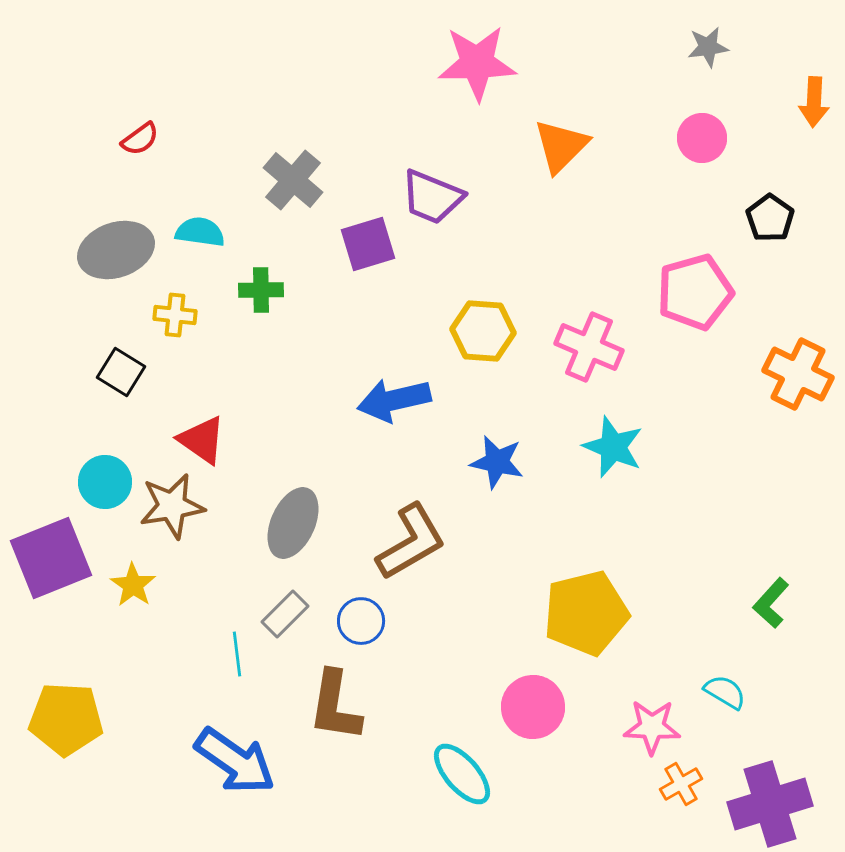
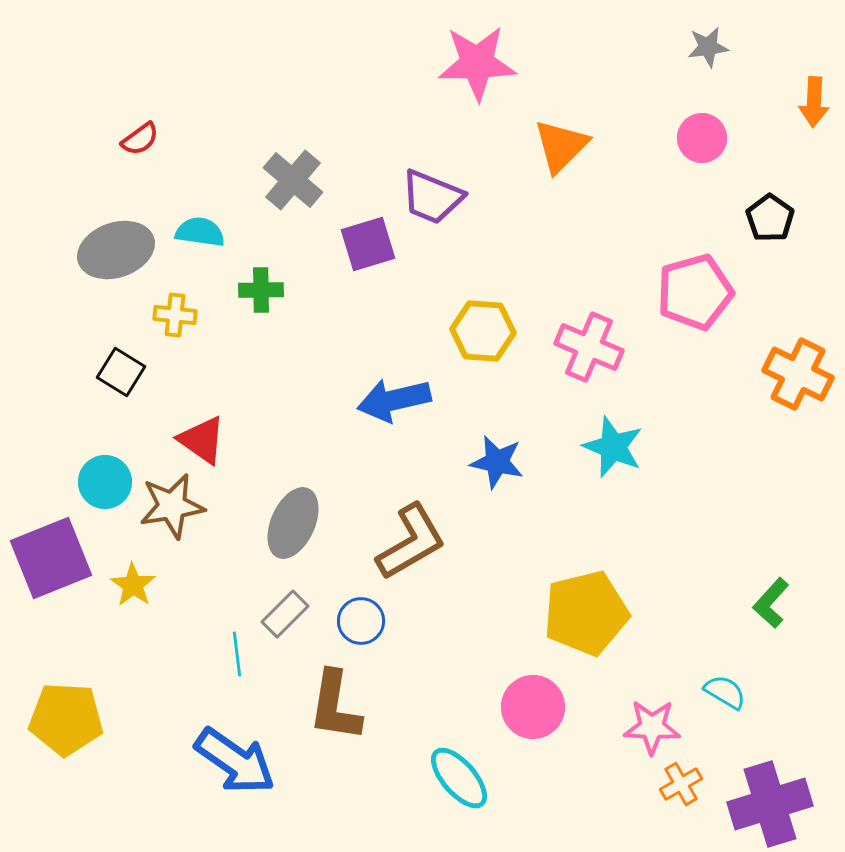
cyan ellipse at (462, 774): moved 3 px left, 4 px down
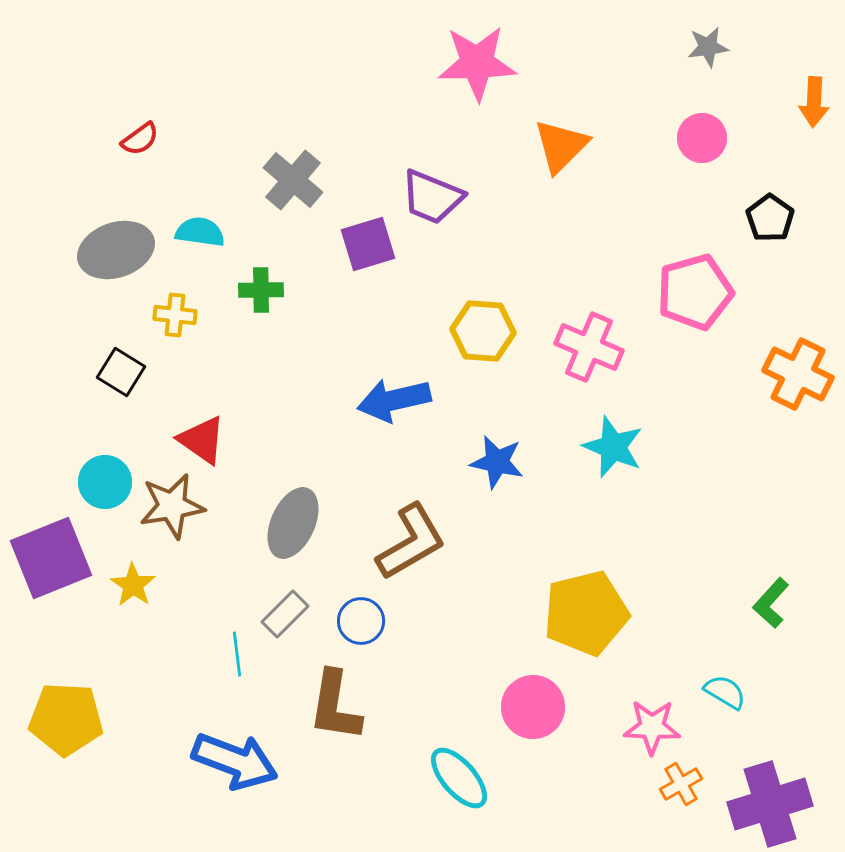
blue arrow at (235, 761): rotated 14 degrees counterclockwise
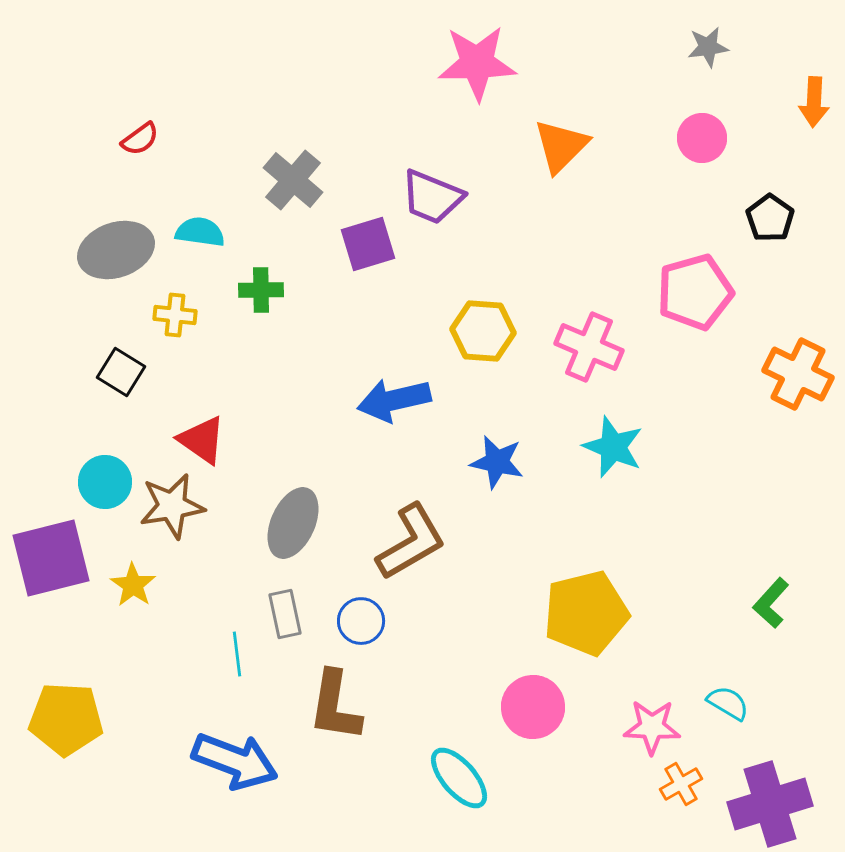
purple square at (51, 558): rotated 8 degrees clockwise
gray rectangle at (285, 614): rotated 57 degrees counterclockwise
cyan semicircle at (725, 692): moved 3 px right, 11 px down
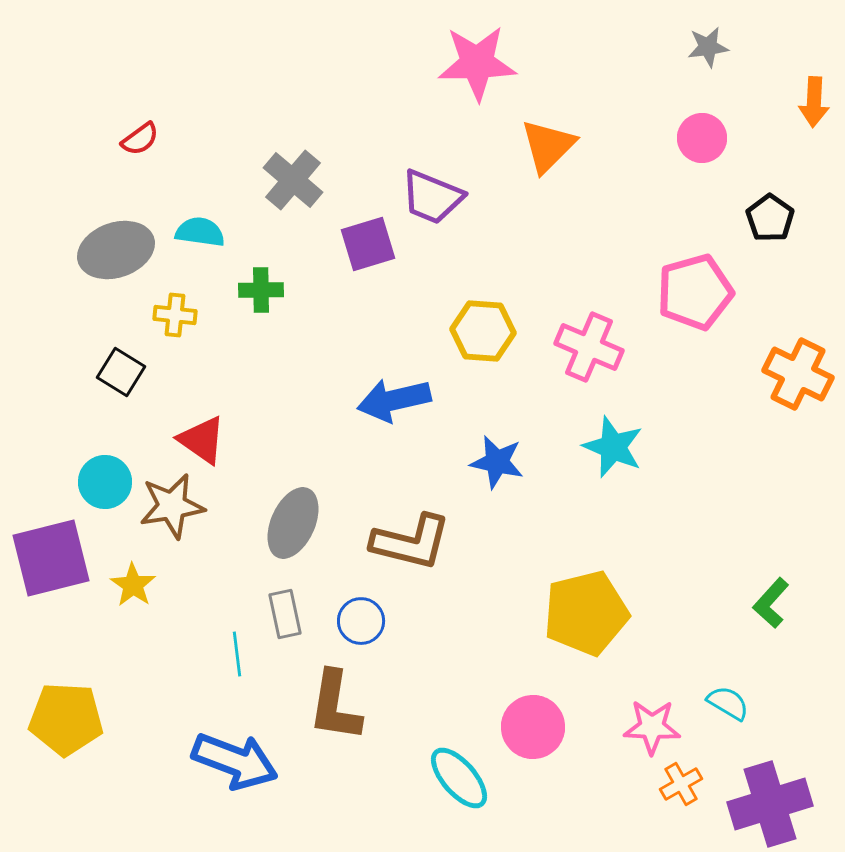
orange triangle at (561, 146): moved 13 px left
brown L-shape at (411, 542): rotated 44 degrees clockwise
pink circle at (533, 707): moved 20 px down
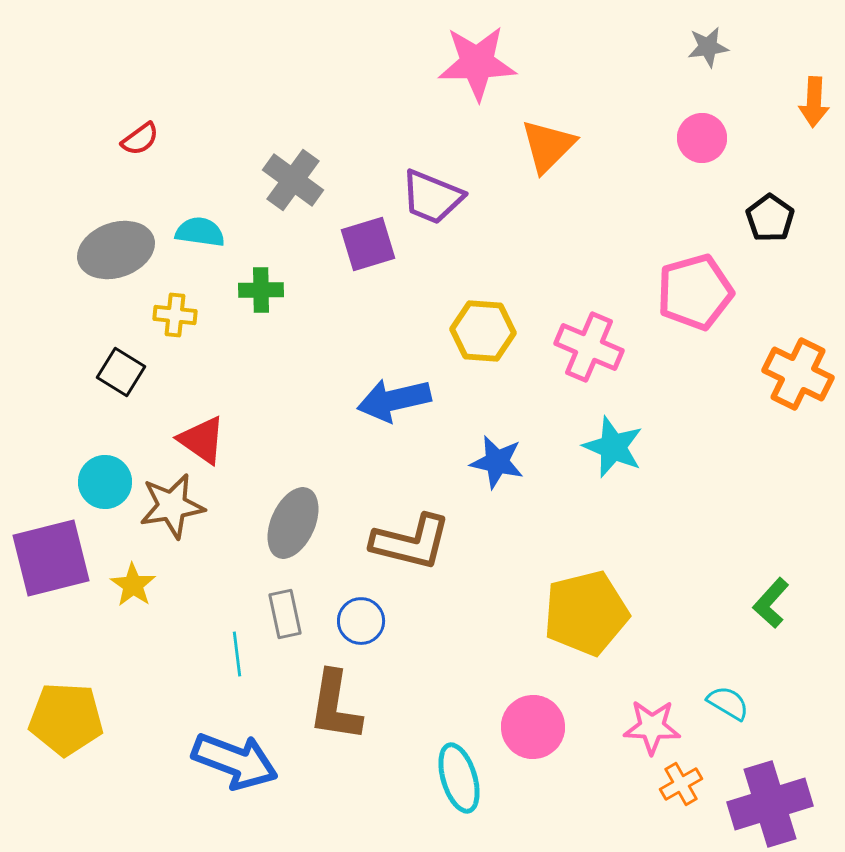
gray cross at (293, 180): rotated 4 degrees counterclockwise
cyan ellipse at (459, 778): rotated 24 degrees clockwise
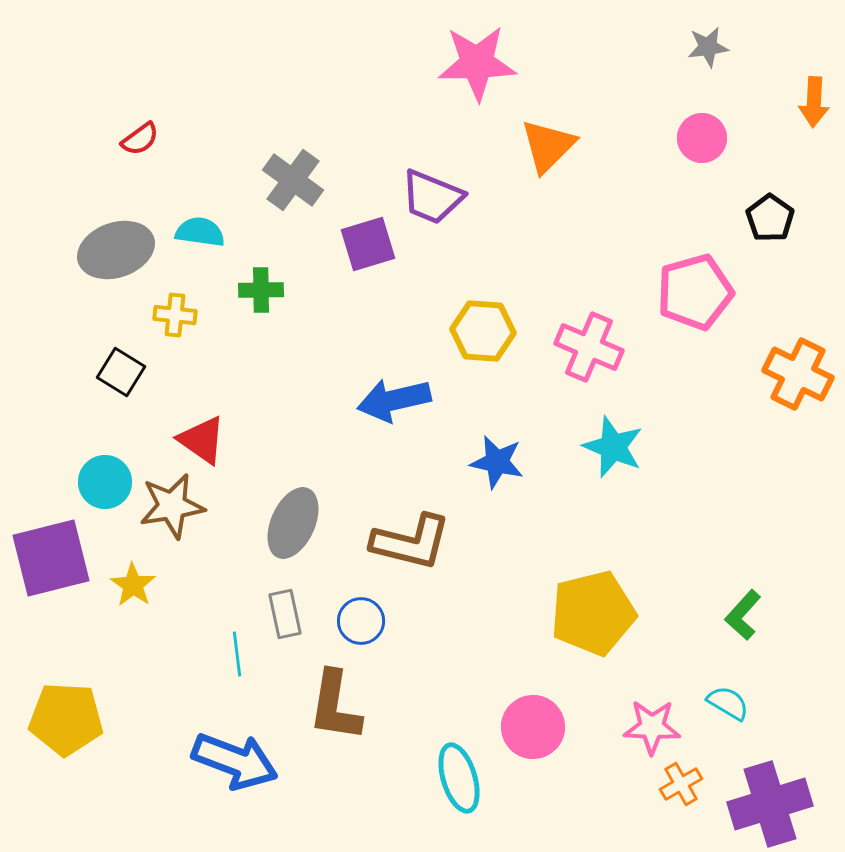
green L-shape at (771, 603): moved 28 px left, 12 px down
yellow pentagon at (586, 613): moved 7 px right
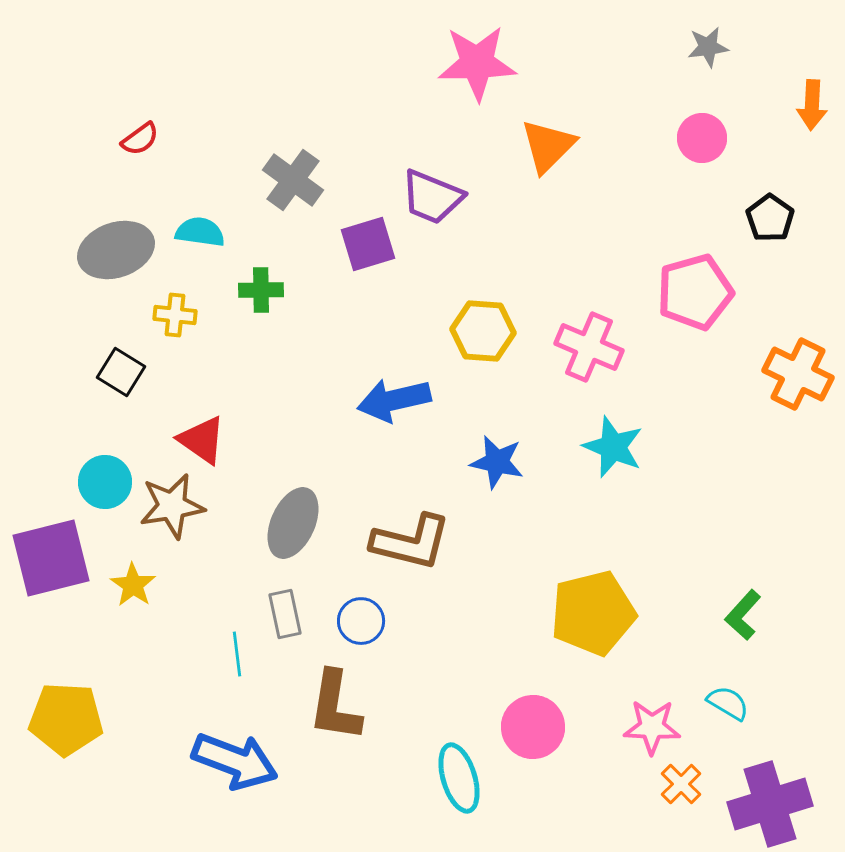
orange arrow at (814, 102): moved 2 px left, 3 px down
orange cross at (681, 784): rotated 15 degrees counterclockwise
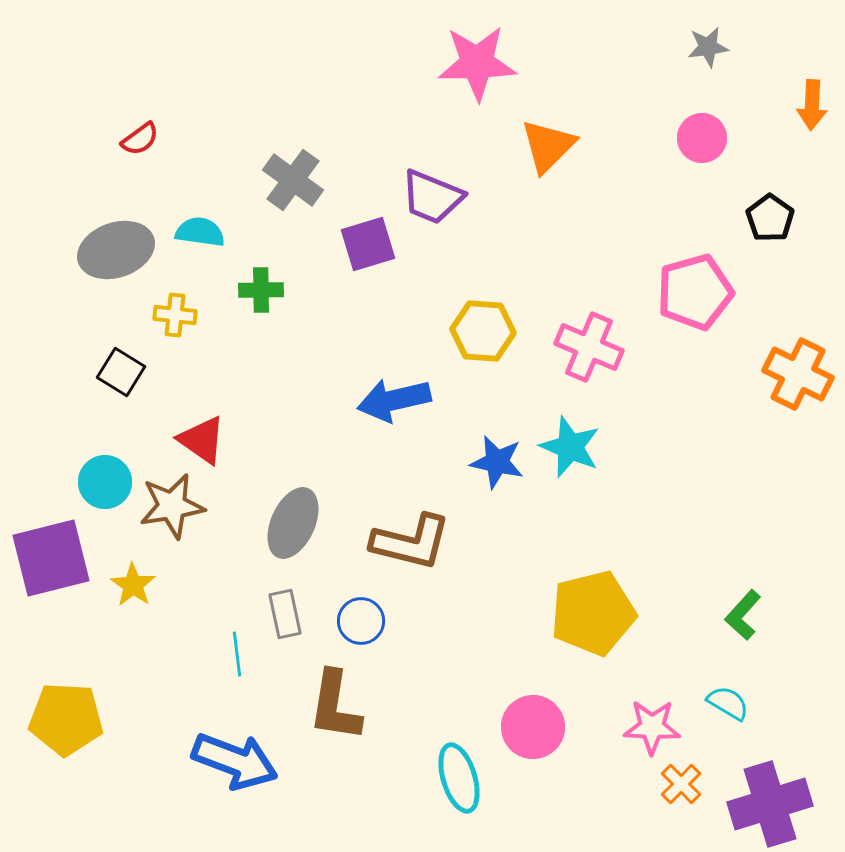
cyan star at (613, 447): moved 43 px left
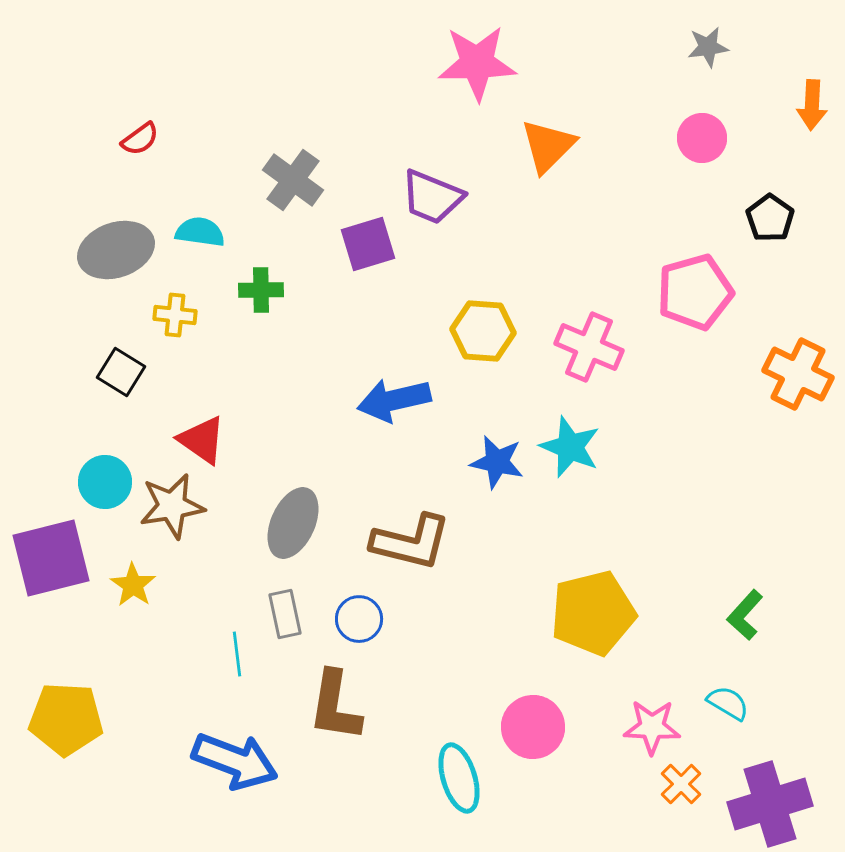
green L-shape at (743, 615): moved 2 px right
blue circle at (361, 621): moved 2 px left, 2 px up
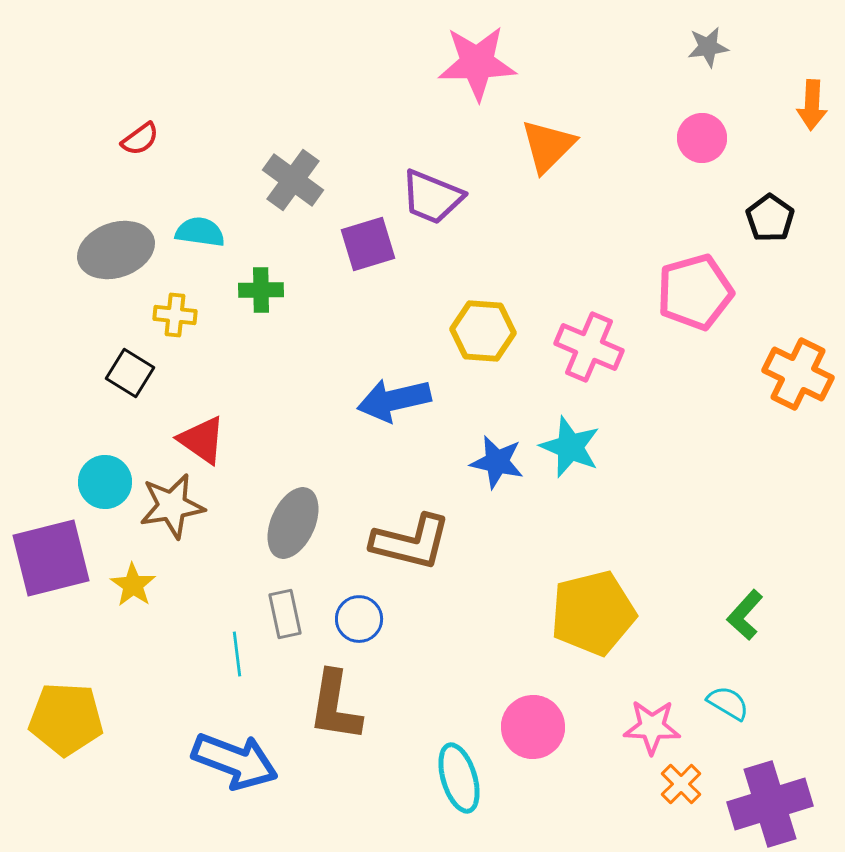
black square at (121, 372): moved 9 px right, 1 px down
